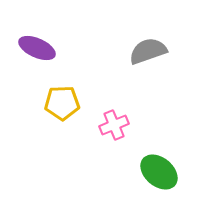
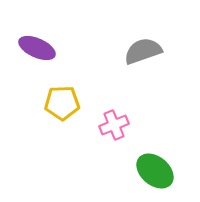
gray semicircle: moved 5 px left
green ellipse: moved 4 px left, 1 px up
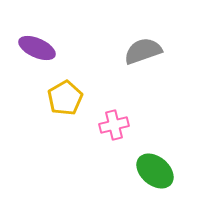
yellow pentagon: moved 3 px right, 5 px up; rotated 28 degrees counterclockwise
pink cross: rotated 8 degrees clockwise
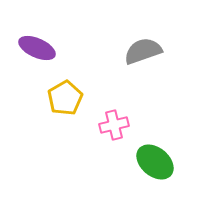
green ellipse: moved 9 px up
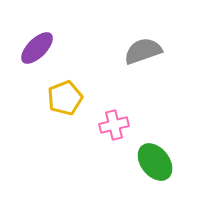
purple ellipse: rotated 69 degrees counterclockwise
yellow pentagon: rotated 8 degrees clockwise
green ellipse: rotated 12 degrees clockwise
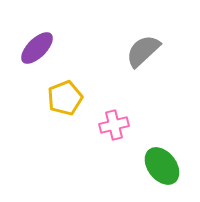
gray semicircle: rotated 24 degrees counterclockwise
green ellipse: moved 7 px right, 4 px down
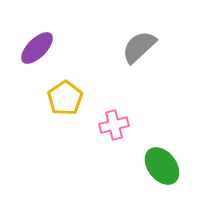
gray semicircle: moved 4 px left, 4 px up
yellow pentagon: rotated 12 degrees counterclockwise
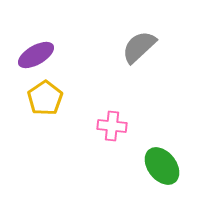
purple ellipse: moved 1 px left, 7 px down; rotated 15 degrees clockwise
yellow pentagon: moved 20 px left
pink cross: moved 2 px left, 1 px down; rotated 20 degrees clockwise
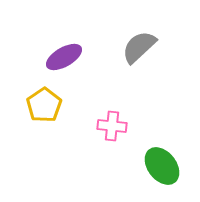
purple ellipse: moved 28 px right, 2 px down
yellow pentagon: moved 1 px left, 7 px down
